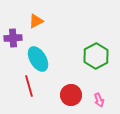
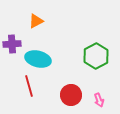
purple cross: moved 1 px left, 6 px down
cyan ellipse: rotated 45 degrees counterclockwise
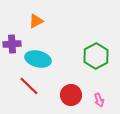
red line: rotated 30 degrees counterclockwise
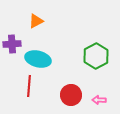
red line: rotated 50 degrees clockwise
pink arrow: rotated 112 degrees clockwise
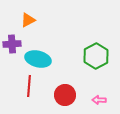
orange triangle: moved 8 px left, 1 px up
red circle: moved 6 px left
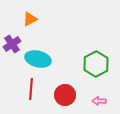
orange triangle: moved 2 px right, 1 px up
purple cross: rotated 30 degrees counterclockwise
green hexagon: moved 8 px down
red line: moved 2 px right, 3 px down
pink arrow: moved 1 px down
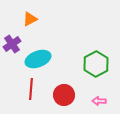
cyan ellipse: rotated 35 degrees counterclockwise
red circle: moved 1 px left
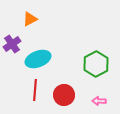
red line: moved 4 px right, 1 px down
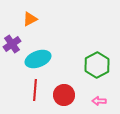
green hexagon: moved 1 px right, 1 px down
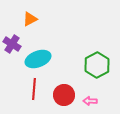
purple cross: rotated 24 degrees counterclockwise
red line: moved 1 px left, 1 px up
pink arrow: moved 9 px left
